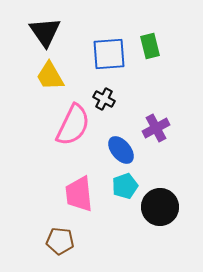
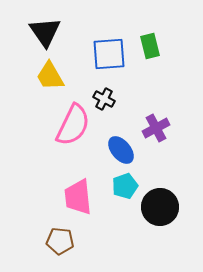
pink trapezoid: moved 1 px left, 3 px down
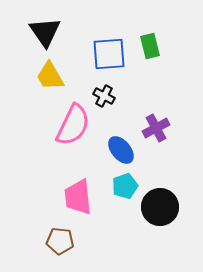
black cross: moved 3 px up
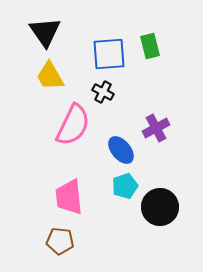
black cross: moved 1 px left, 4 px up
pink trapezoid: moved 9 px left
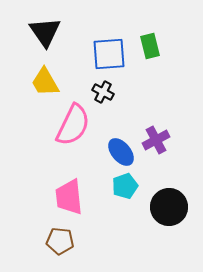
yellow trapezoid: moved 5 px left, 6 px down
purple cross: moved 12 px down
blue ellipse: moved 2 px down
black circle: moved 9 px right
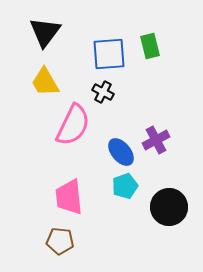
black triangle: rotated 12 degrees clockwise
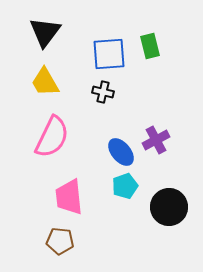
black cross: rotated 15 degrees counterclockwise
pink semicircle: moved 21 px left, 12 px down
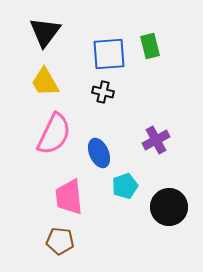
pink semicircle: moved 2 px right, 3 px up
blue ellipse: moved 22 px left, 1 px down; rotated 16 degrees clockwise
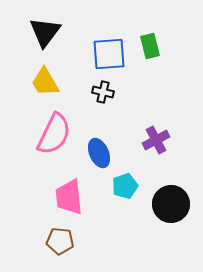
black circle: moved 2 px right, 3 px up
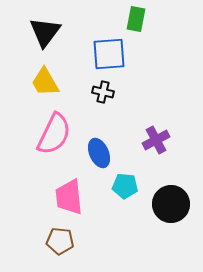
green rectangle: moved 14 px left, 27 px up; rotated 25 degrees clockwise
cyan pentagon: rotated 25 degrees clockwise
